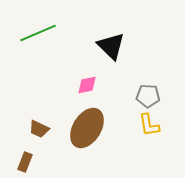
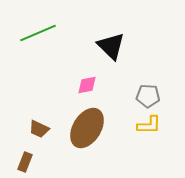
yellow L-shape: rotated 80 degrees counterclockwise
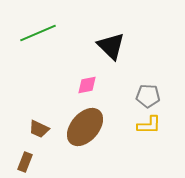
brown ellipse: moved 2 px left, 1 px up; rotated 9 degrees clockwise
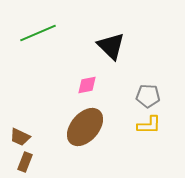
brown trapezoid: moved 19 px left, 8 px down
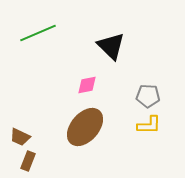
brown rectangle: moved 3 px right, 1 px up
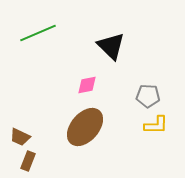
yellow L-shape: moved 7 px right
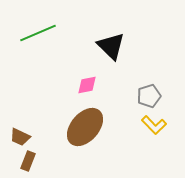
gray pentagon: moved 1 px right; rotated 20 degrees counterclockwise
yellow L-shape: moved 2 px left; rotated 45 degrees clockwise
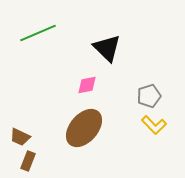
black triangle: moved 4 px left, 2 px down
brown ellipse: moved 1 px left, 1 px down
